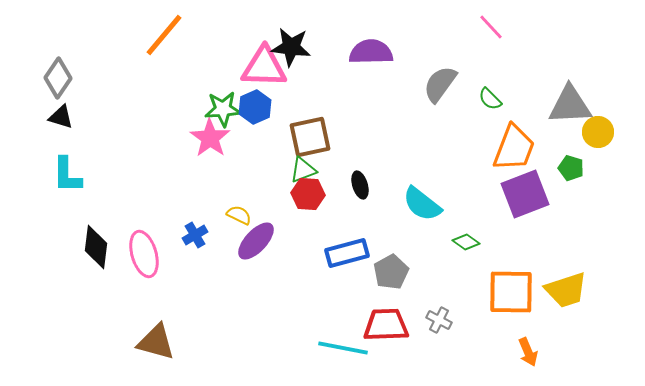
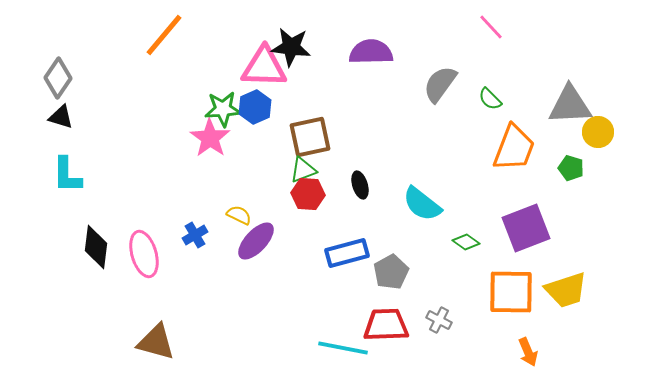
purple square: moved 1 px right, 34 px down
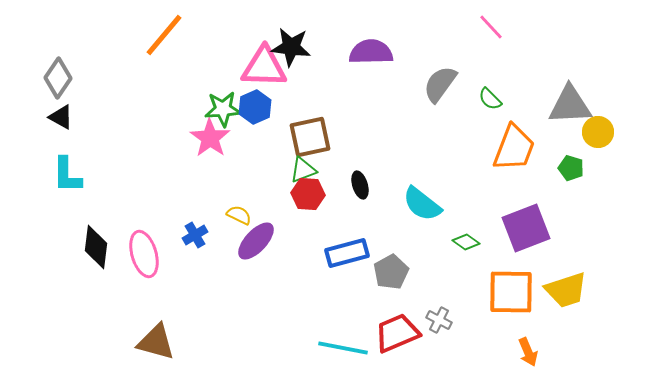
black triangle: rotated 12 degrees clockwise
red trapezoid: moved 11 px right, 8 px down; rotated 21 degrees counterclockwise
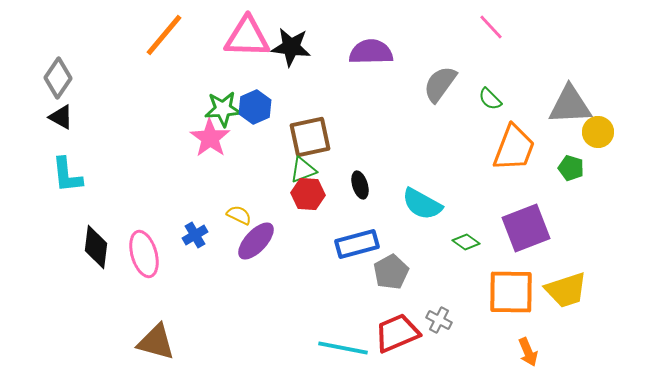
pink triangle: moved 17 px left, 30 px up
cyan L-shape: rotated 6 degrees counterclockwise
cyan semicircle: rotated 9 degrees counterclockwise
blue rectangle: moved 10 px right, 9 px up
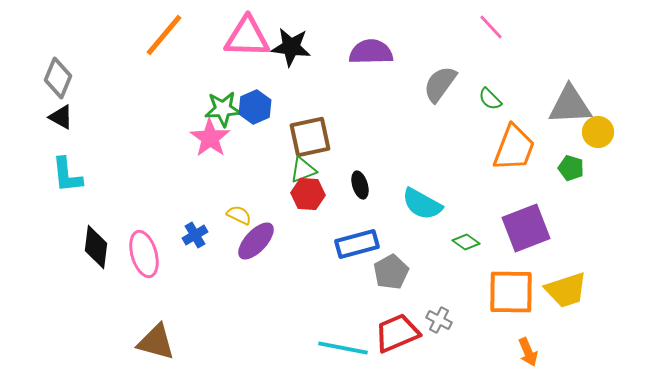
gray diamond: rotated 12 degrees counterclockwise
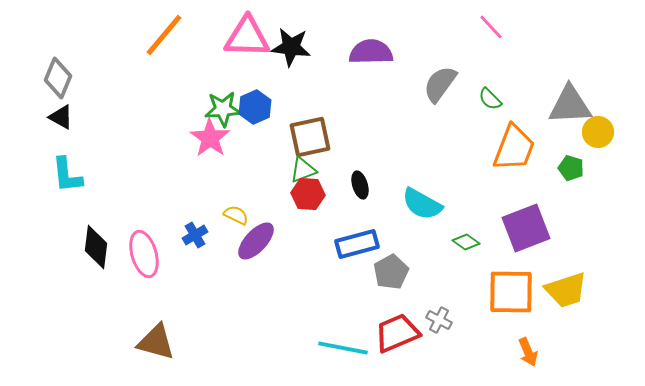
yellow semicircle: moved 3 px left
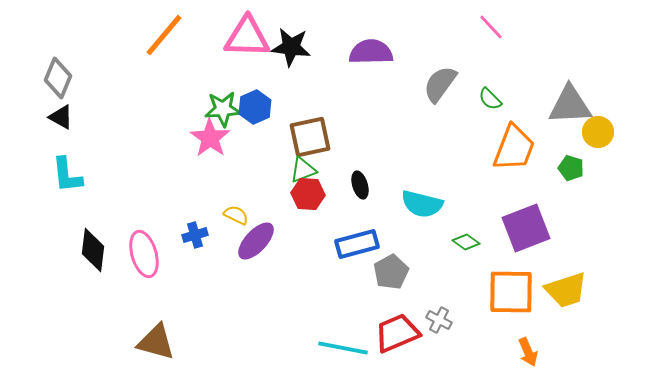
cyan semicircle: rotated 15 degrees counterclockwise
blue cross: rotated 15 degrees clockwise
black diamond: moved 3 px left, 3 px down
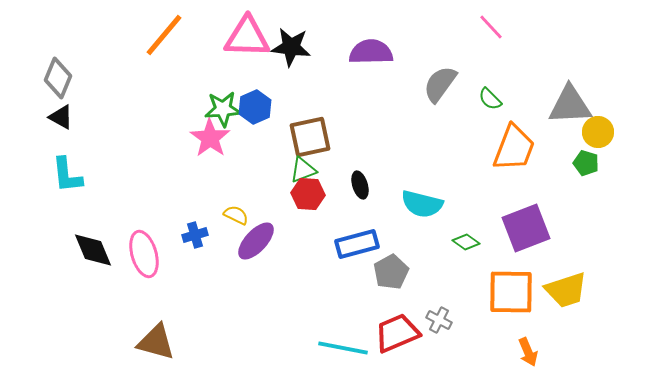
green pentagon: moved 15 px right, 5 px up
black diamond: rotated 30 degrees counterclockwise
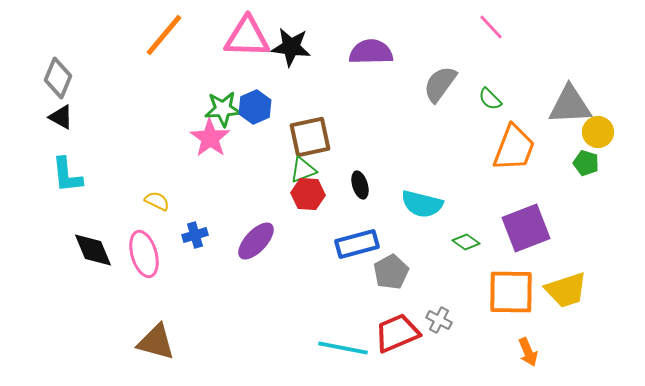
yellow semicircle: moved 79 px left, 14 px up
